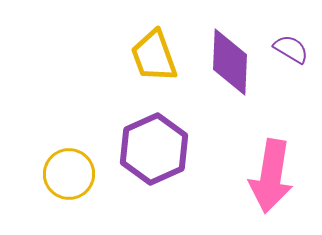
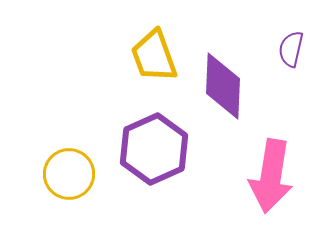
purple semicircle: rotated 108 degrees counterclockwise
purple diamond: moved 7 px left, 24 px down
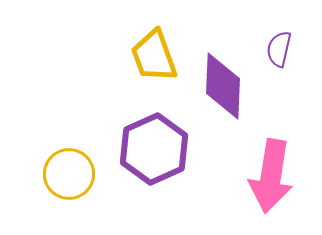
purple semicircle: moved 12 px left
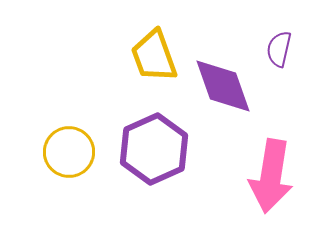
purple diamond: rotated 22 degrees counterclockwise
yellow circle: moved 22 px up
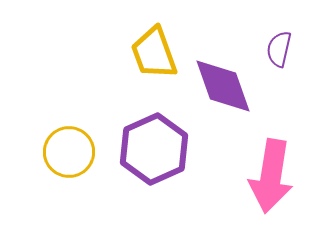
yellow trapezoid: moved 3 px up
